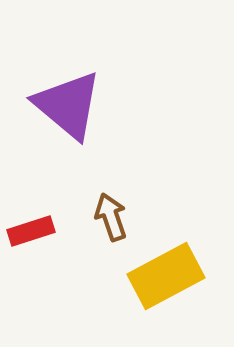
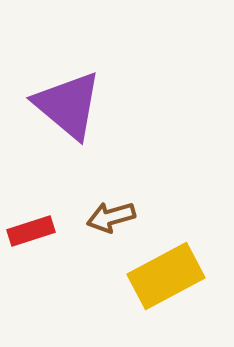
brown arrow: rotated 87 degrees counterclockwise
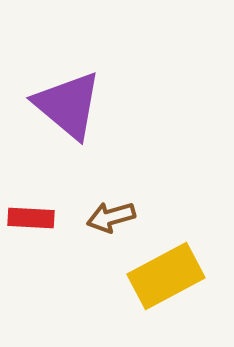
red rectangle: moved 13 px up; rotated 21 degrees clockwise
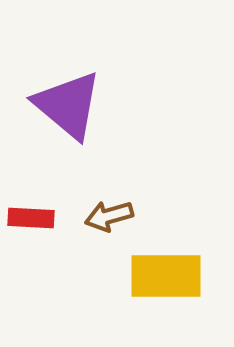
brown arrow: moved 2 px left, 1 px up
yellow rectangle: rotated 28 degrees clockwise
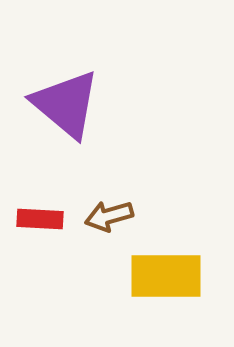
purple triangle: moved 2 px left, 1 px up
red rectangle: moved 9 px right, 1 px down
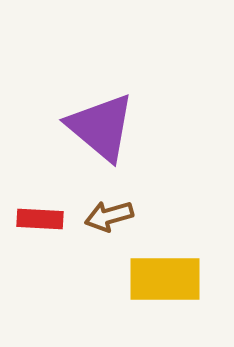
purple triangle: moved 35 px right, 23 px down
yellow rectangle: moved 1 px left, 3 px down
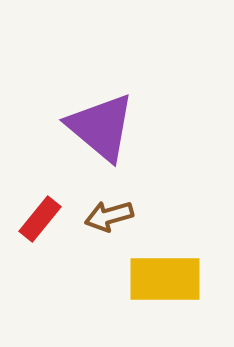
red rectangle: rotated 54 degrees counterclockwise
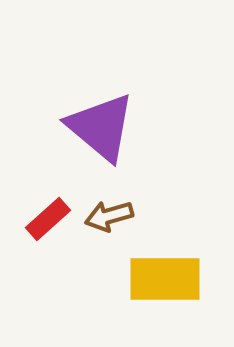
red rectangle: moved 8 px right; rotated 9 degrees clockwise
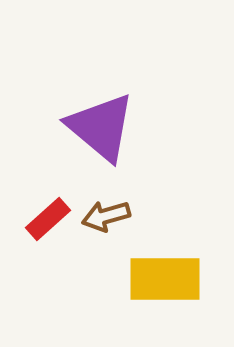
brown arrow: moved 3 px left
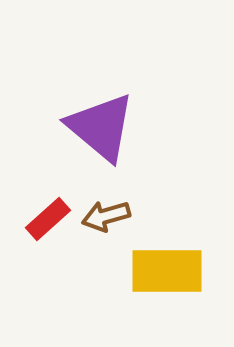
yellow rectangle: moved 2 px right, 8 px up
